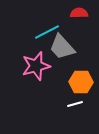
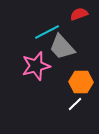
red semicircle: moved 1 px down; rotated 18 degrees counterclockwise
white line: rotated 28 degrees counterclockwise
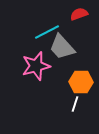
white line: rotated 28 degrees counterclockwise
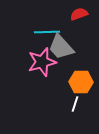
cyan line: rotated 25 degrees clockwise
gray trapezoid: moved 1 px left
pink star: moved 6 px right, 4 px up
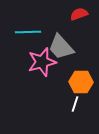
cyan line: moved 19 px left
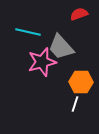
cyan line: rotated 15 degrees clockwise
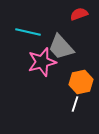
orange hexagon: rotated 15 degrees counterclockwise
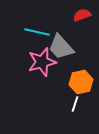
red semicircle: moved 3 px right, 1 px down
cyan line: moved 9 px right
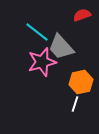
cyan line: rotated 25 degrees clockwise
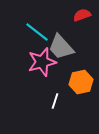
white line: moved 20 px left, 3 px up
